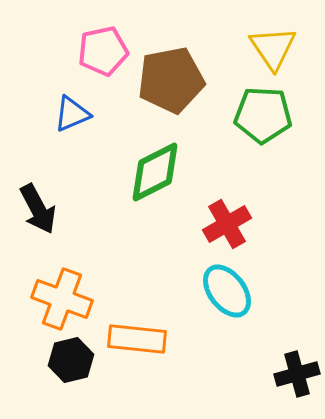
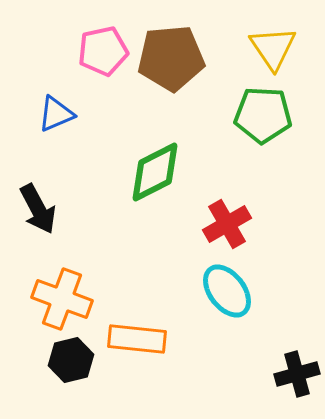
brown pentagon: moved 22 px up; rotated 6 degrees clockwise
blue triangle: moved 16 px left
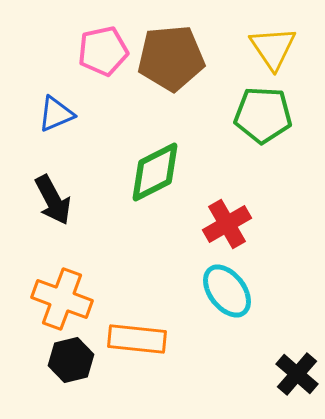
black arrow: moved 15 px right, 9 px up
black cross: rotated 33 degrees counterclockwise
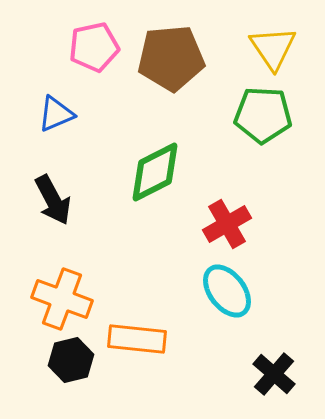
pink pentagon: moved 9 px left, 4 px up
black cross: moved 23 px left
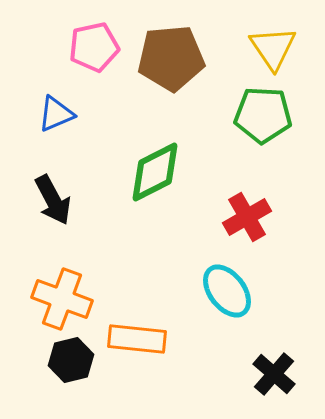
red cross: moved 20 px right, 7 px up
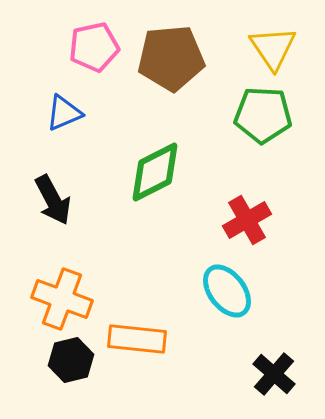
blue triangle: moved 8 px right, 1 px up
red cross: moved 3 px down
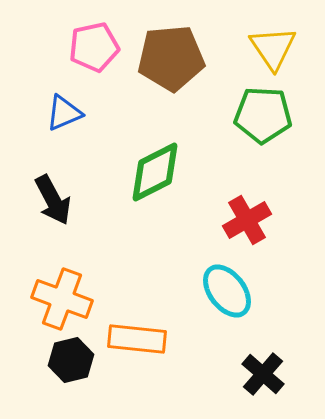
black cross: moved 11 px left
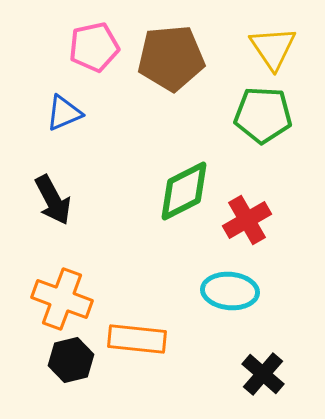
green diamond: moved 29 px right, 19 px down
cyan ellipse: moved 3 px right; rotated 48 degrees counterclockwise
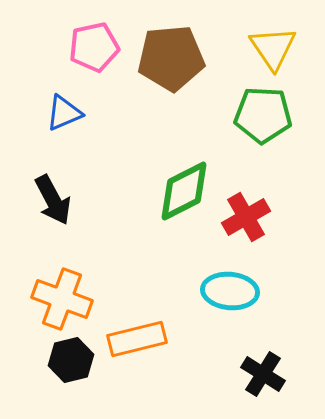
red cross: moved 1 px left, 3 px up
orange rectangle: rotated 20 degrees counterclockwise
black cross: rotated 9 degrees counterclockwise
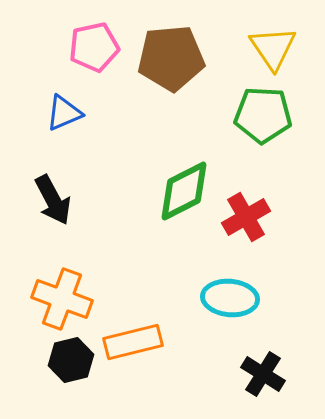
cyan ellipse: moved 7 px down
orange rectangle: moved 4 px left, 3 px down
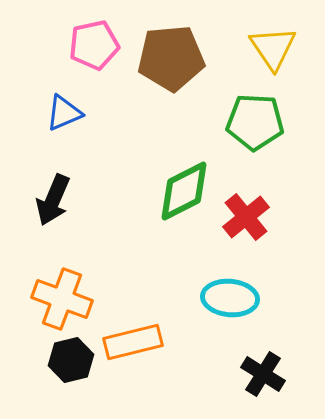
pink pentagon: moved 2 px up
green pentagon: moved 8 px left, 7 px down
black arrow: rotated 51 degrees clockwise
red cross: rotated 9 degrees counterclockwise
